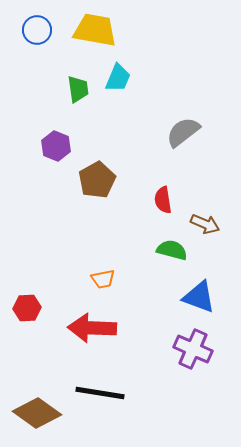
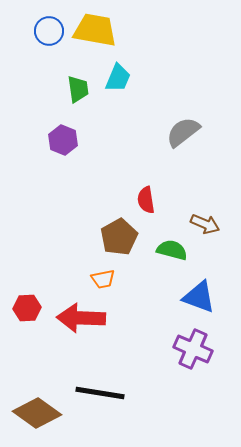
blue circle: moved 12 px right, 1 px down
purple hexagon: moved 7 px right, 6 px up
brown pentagon: moved 22 px right, 57 px down
red semicircle: moved 17 px left
red arrow: moved 11 px left, 10 px up
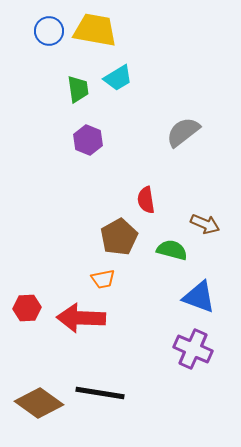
cyan trapezoid: rotated 36 degrees clockwise
purple hexagon: moved 25 px right
brown diamond: moved 2 px right, 10 px up
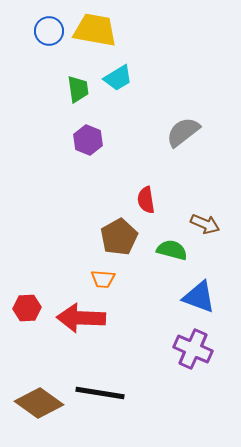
orange trapezoid: rotated 15 degrees clockwise
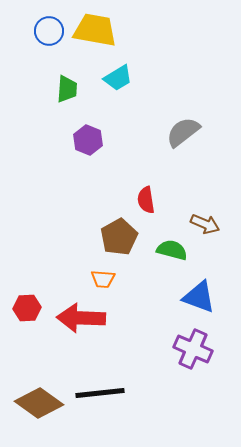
green trapezoid: moved 11 px left; rotated 12 degrees clockwise
black line: rotated 15 degrees counterclockwise
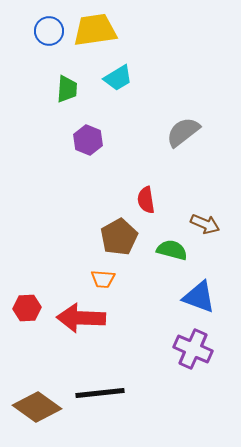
yellow trapezoid: rotated 18 degrees counterclockwise
brown diamond: moved 2 px left, 4 px down
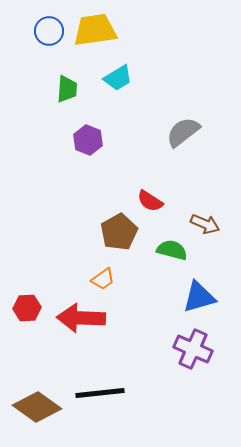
red semicircle: moved 4 px right, 1 px down; rotated 48 degrees counterclockwise
brown pentagon: moved 5 px up
orange trapezoid: rotated 40 degrees counterclockwise
blue triangle: rotated 36 degrees counterclockwise
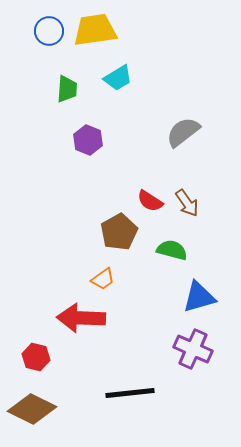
brown arrow: moved 18 px left, 21 px up; rotated 32 degrees clockwise
red hexagon: moved 9 px right, 49 px down; rotated 16 degrees clockwise
black line: moved 30 px right
brown diamond: moved 5 px left, 2 px down; rotated 9 degrees counterclockwise
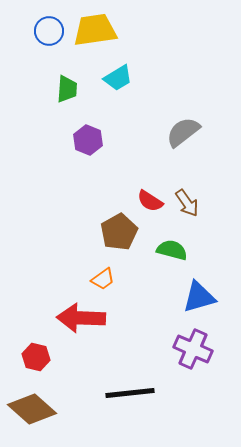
brown diamond: rotated 15 degrees clockwise
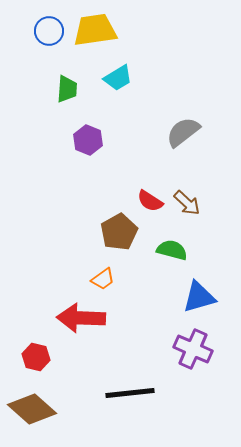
brown arrow: rotated 12 degrees counterclockwise
